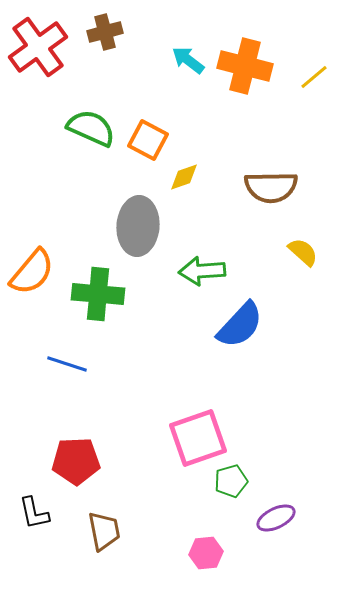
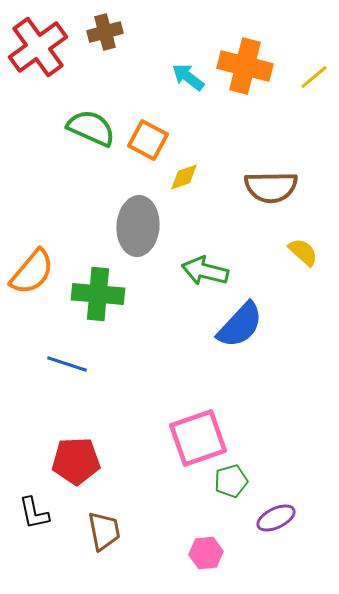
cyan arrow: moved 17 px down
green arrow: moved 3 px right; rotated 18 degrees clockwise
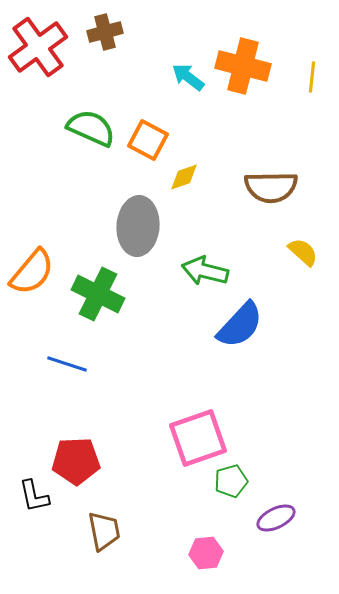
orange cross: moved 2 px left
yellow line: moved 2 px left; rotated 44 degrees counterclockwise
green cross: rotated 21 degrees clockwise
black L-shape: moved 17 px up
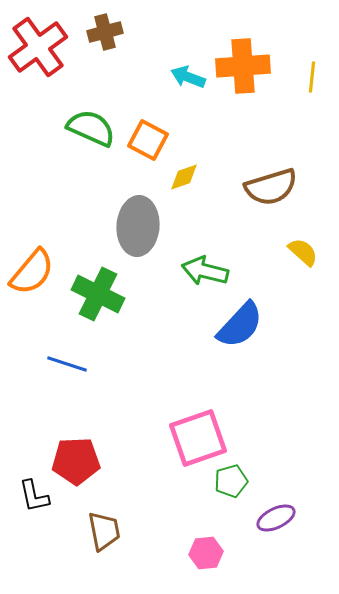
orange cross: rotated 18 degrees counterclockwise
cyan arrow: rotated 16 degrees counterclockwise
brown semicircle: rotated 16 degrees counterclockwise
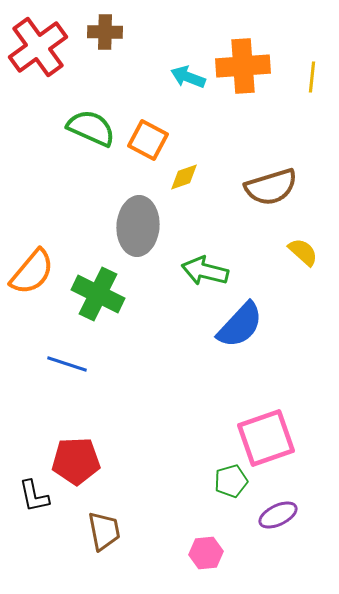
brown cross: rotated 16 degrees clockwise
pink square: moved 68 px right
purple ellipse: moved 2 px right, 3 px up
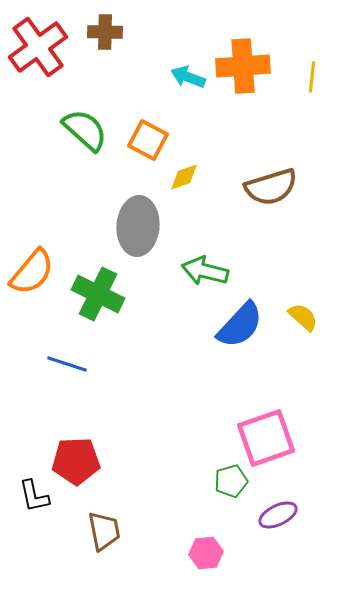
green semicircle: moved 6 px left, 2 px down; rotated 18 degrees clockwise
yellow semicircle: moved 65 px down
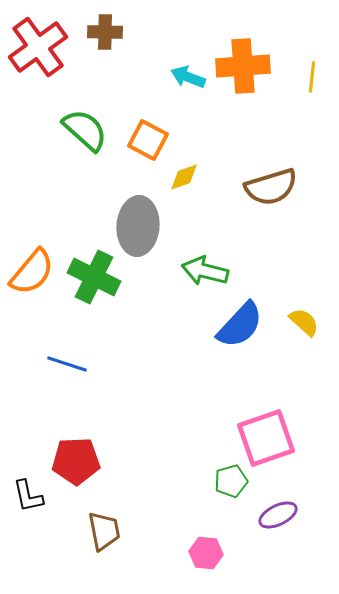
green cross: moved 4 px left, 17 px up
yellow semicircle: moved 1 px right, 5 px down
black L-shape: moved 6 px left
pink hexagon: rotated 12 degrees clockwise
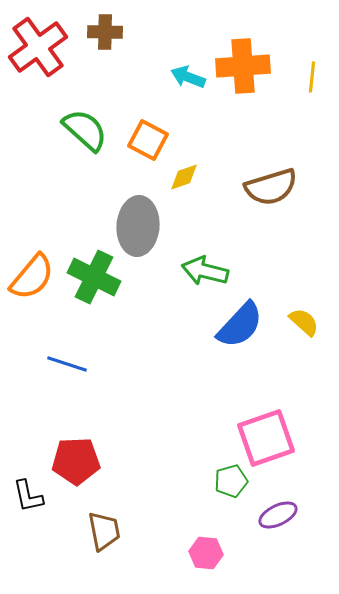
orange semicircle: moved 5 px down
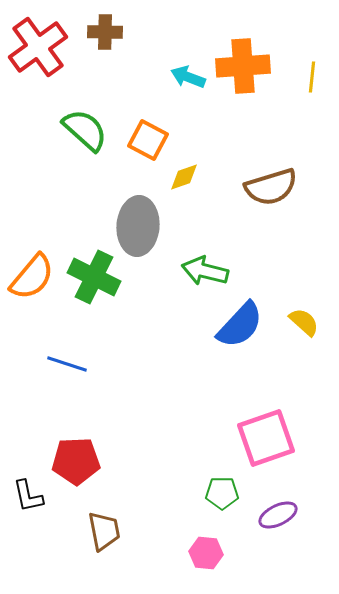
green pentagon: moved 9 px left, 12 px down; rotated 16 degrees clockwise
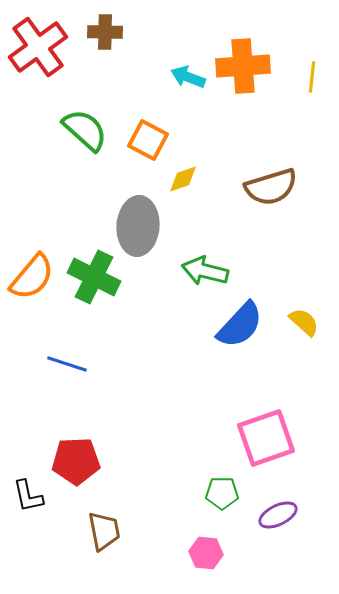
yellow diamond: moved 1 px left, 2 px down
